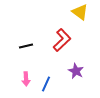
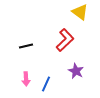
red L-shape: moved 3 px right
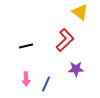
purple star: moved 2 px up; rotated 28 degrees counterclockwise
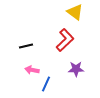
yellow triangle: moved 5 px left
pink arrow: moved 6 px right, 9 px up; rotated 104 degrees clockwise
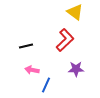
blue line: moved 1 px down
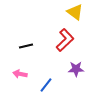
pink arrow: moved 12 px left, 4 px down
blue line: rotated 14 degrees clockwise
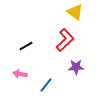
black line: rotated 16 degrees counterclockwise
purple star: moved 2 px up
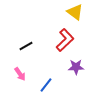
pink arrow: rotated 136 degrees counterclockwise
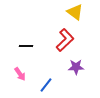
black line: rotated 32 degrees clockwise
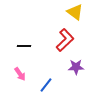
black line: moved 2 px left
